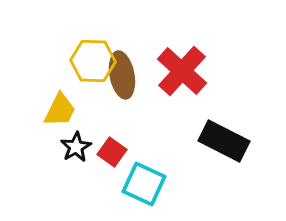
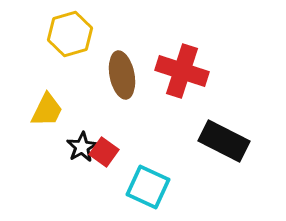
yellow hexagon: moved 23 px left, 27 px up; rotated 18 degrees counterclockwise
red cross: rotated 24 degrees counterclockwise
yellow trapezoid: moved 13 px left
black star: moved 6 px right
red square: moved 8 px left
cyan square: moved 4 px right, 3 px down
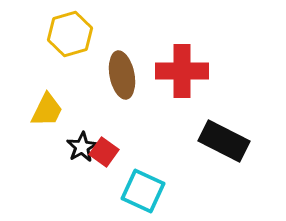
red cross: rotated 18 degrees counterclockwise
cyan square: moved 5 px left, 4 px down
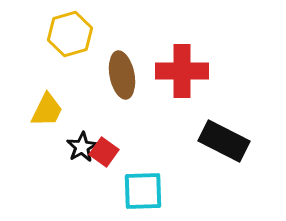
cyan square: rotated 27 degrees counterclockwise
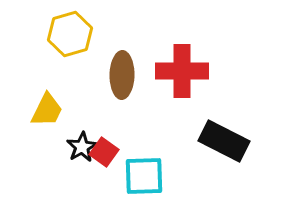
brown ellipse: rotated 12 degrees clockwise
cyan square: moved 1 px right, 15 px up
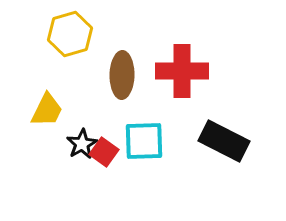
black star: moved 3 px up
cyan square: moved 35 px up
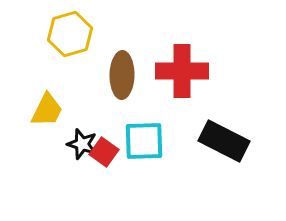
black star: rotated 24 degrees counterclockwise
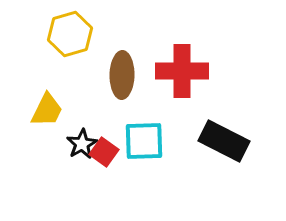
black star: rotated 24 degrees clockwise
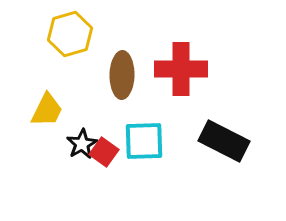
red cross: moved 1 px left, 2 px up
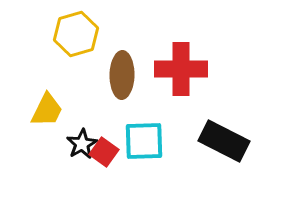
yellow hexagon: moved 6 px right
